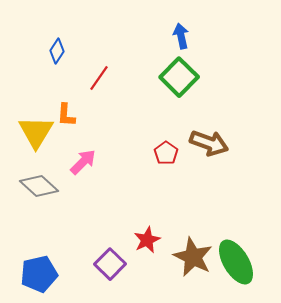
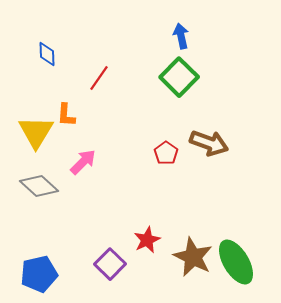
blue diamond: moved 10 px left, 3 px down; rotated 35 degrees counterclockwise
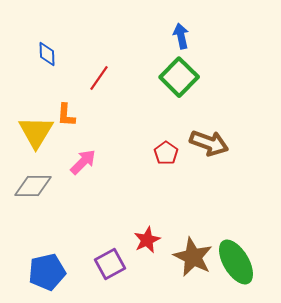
gray diamond: moved 6 px left; rotated 42 degrees counterclockwise
purple square: rotated 16 degrees clockwise
blue pentagon: moved 8 px right, 2 px up
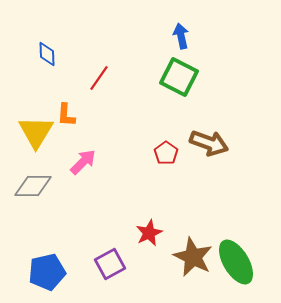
green square: rotated 18 degrees counterclockwise
red star: moved 2 px right, 7 px up
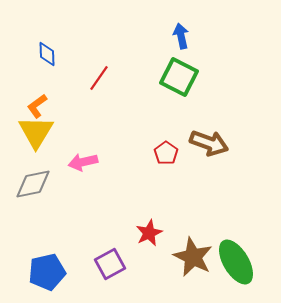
orange L-shape: moved 29 px left, 9 px up; rotated 50 degrees clockwise
pink arrow: rotated 148 degrees counterclockwise
gray diamond: moved 2 px up; rotated 12 degrees counterclockwise
